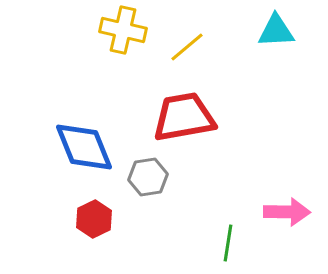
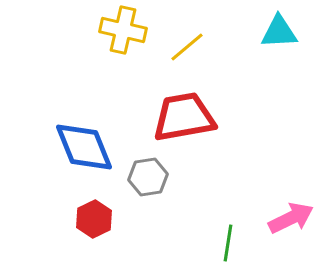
cyan triangle: moved 3 px right, 1 px down
pink arrow: moved 4 px right, 6 px down; rotated 27 degrees counterclockwise
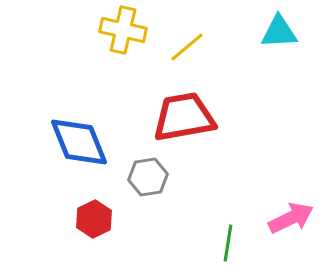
blue diamond: moved 5 px left, 5 px up
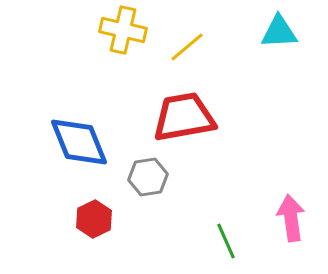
pink arrow: rotated 72 degrees counterclockwise
green line: moved 2 px left, 2 px up; rotated 33 degrees counterclockwise
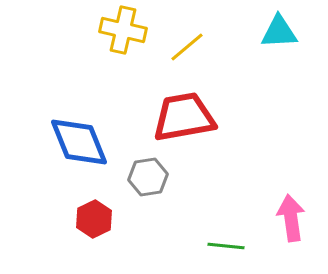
green line: moved 5 px down; rotated 60 degrees counterclockwise
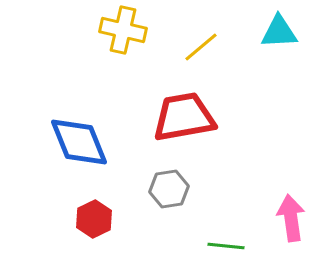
yellow line: moved 14 px right
gray hexagon: moved 21 px right, 12 px down
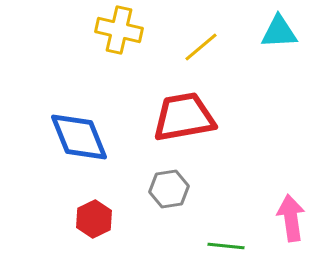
yellow cross: moved 4 px left
blue diamond: moved 5 px up
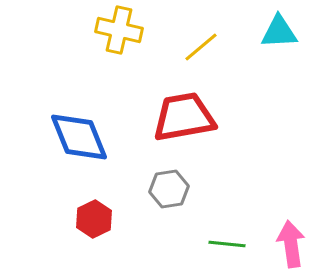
pink arrow: moved 26 px down
green line: moved 1 px right, 2 px up
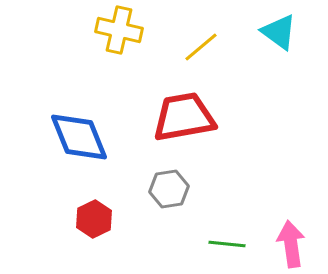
cyan triangle: rotated 39 degrees clockwise
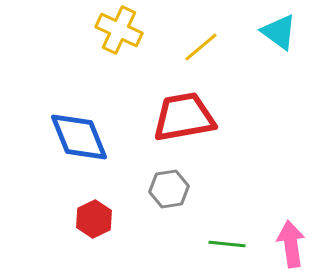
yellow cross: rotated 12 degrees clockwise
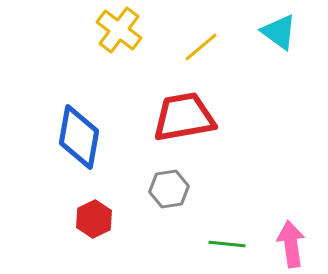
yellow cross: rotated 12 degrees clockwise
blue diamond: rotated 32 degrees clockwise
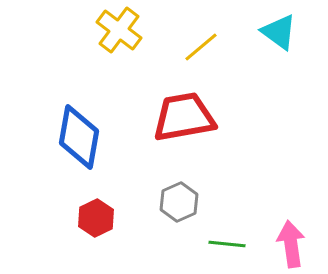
gray hexagon: moved 10 px right, 13 px down; rotated 15 degrees counterclockwise
red hexagon: moved 2 px right, 1 px up
